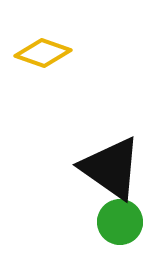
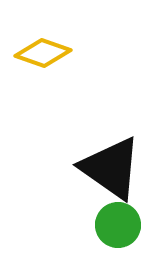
green circle: moved 2 px left, 3 px down
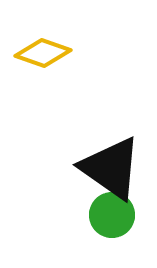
green circle: moved 6 px left, 10 px up
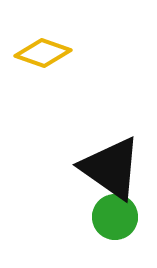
green circle: moved 3 px right, 2 px down
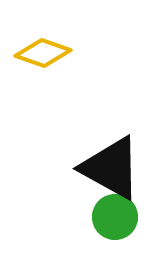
black triangle: rotated 6 degrees counterclockwise
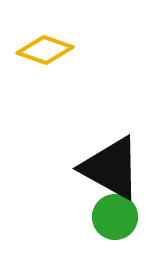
yellow diamond: moved 2 px right, 3 px up
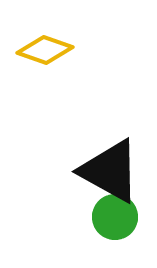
black triangle: moved 1 px left, 3 px down
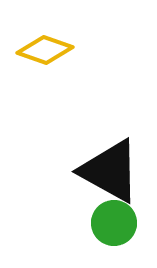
green circle: moved 1 px left, 6 px down
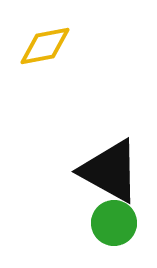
yellow diamond: moved 4 px up; rotated 30 degrees counterclockwise
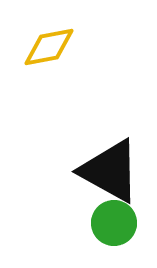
yellow diamond: moved 4 px right, 1 px down
